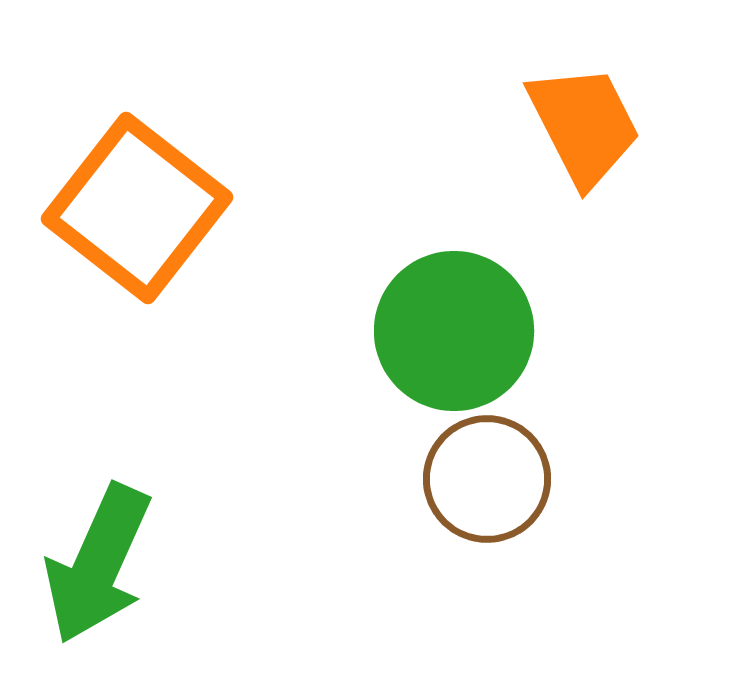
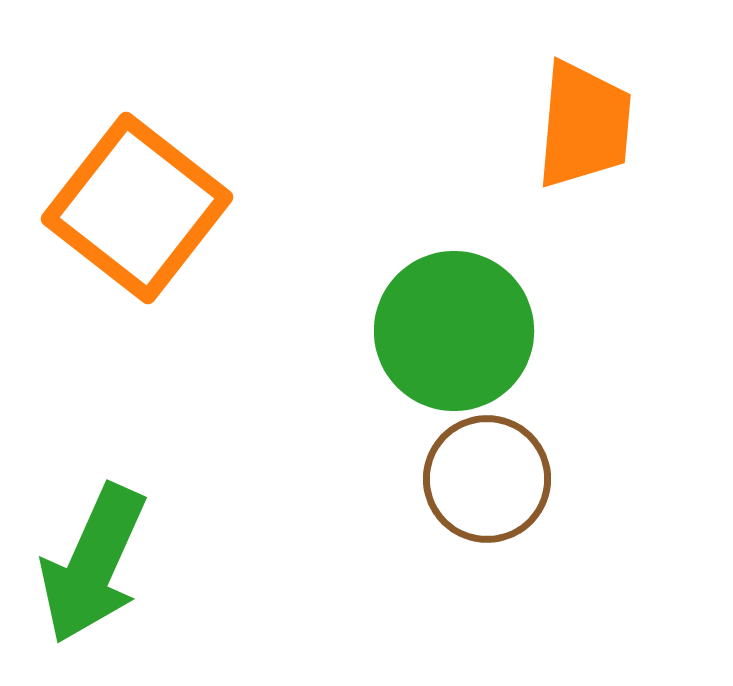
orange trapezoid: rotated 32 degrees clockwise
green arrow: moved 5 px left
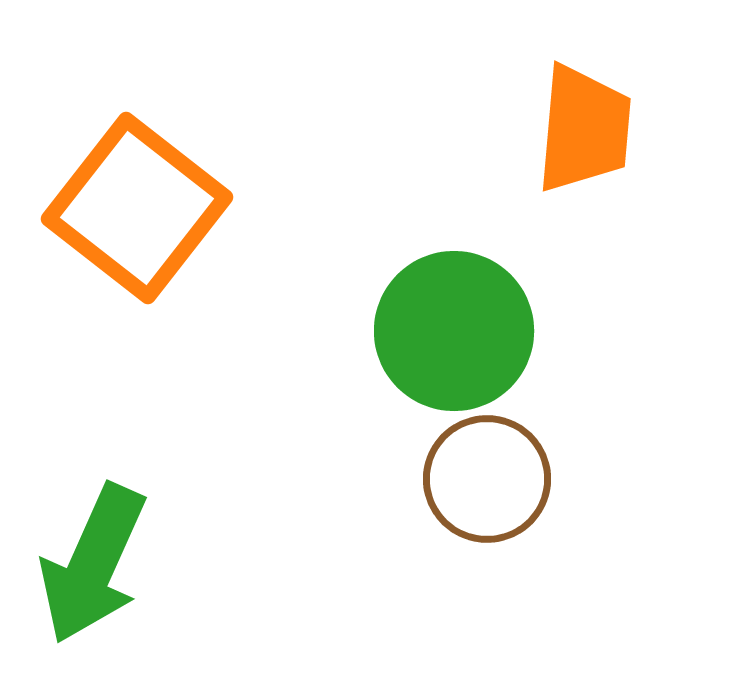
orange trapezoid: moved 4 px down
